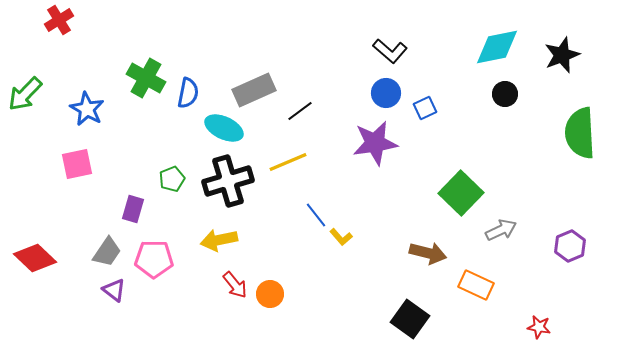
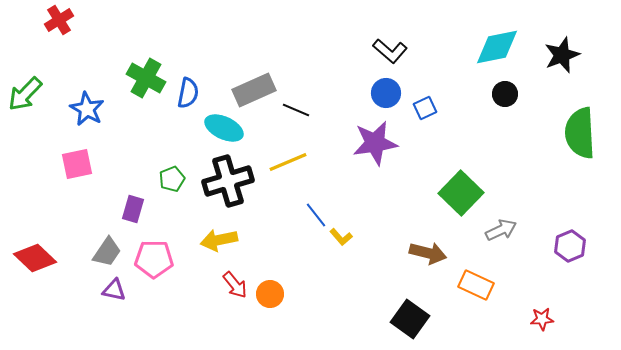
black line: moved 4 px left, 1 px up; rotated 60 degrees clockwise
purple triangle: rotated 25 degrees counterclockwise
red star: moved 3 px right, 8 px up; rotated 15 degrees counterclockwise
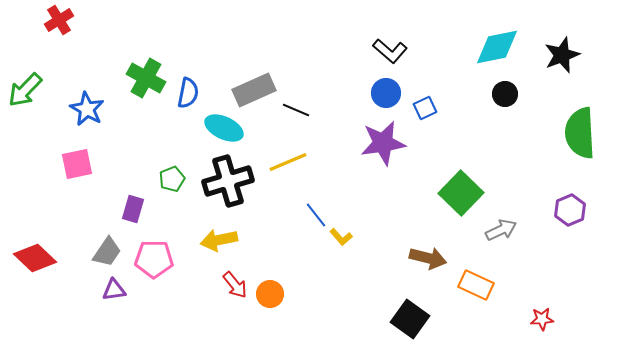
green arrow: moved 4 px up
purple star: moved 8 px right
purple hexagon: moved 36 px up
brown arrow: moved 5 px down
purple triangle: rotated 20 degrees counterclockwise
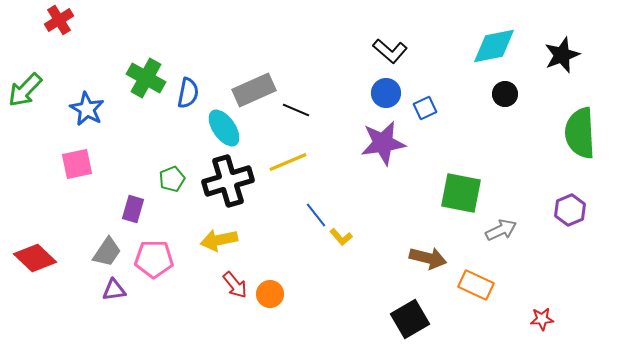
cyan diamond: moved 3 px left, 1 px up
cyan ellipse: rotated 30 degrees clockwise
green square: rotated 33 degrees counterclockwise
black square: rotated 24 degrees clockwise
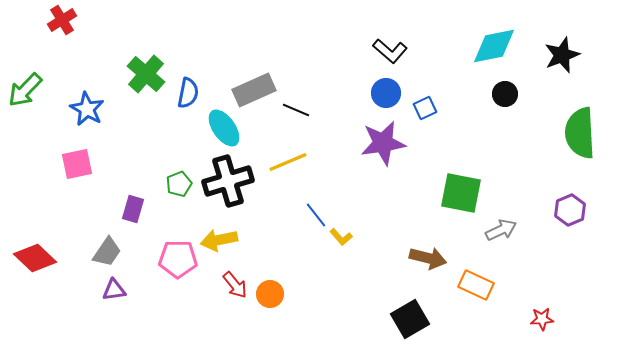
red cross: moved 3 px right
green cross: moved 4 px up; rotated 12 degrees clockwise
green pentagon: moved 7 px right, 5 px down
pink pentagon: moved 24 px right
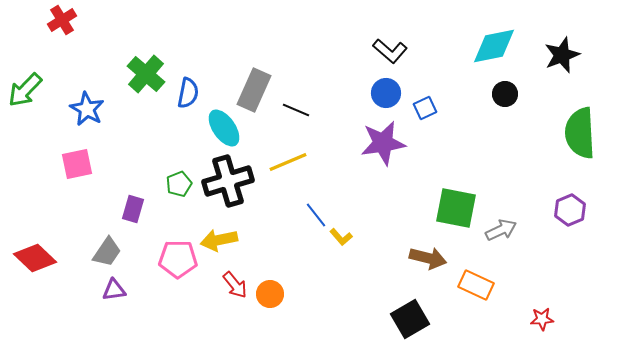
gray rectangle: rotated 42 degrees counterclockwise
green square: moved 5 px left, 15 px down
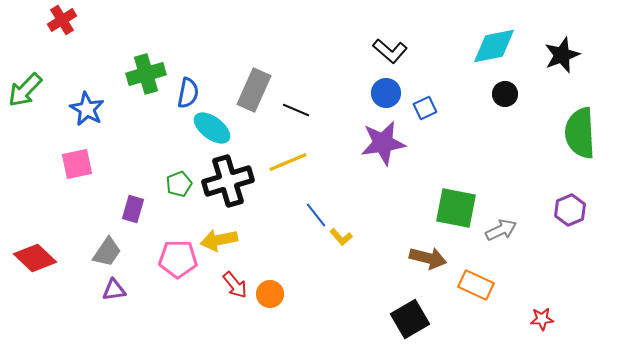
green cross: rotated 33 degrees clockwise
cyan ellipse: moved 12 px left; rotated 18 degrees counterclockwise
